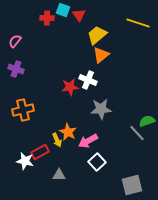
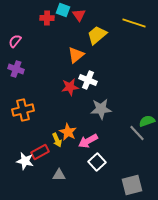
yellow line: moved 4 px left
orange triangle: moved 25 px left
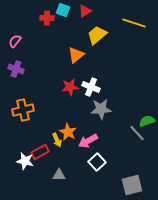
red triangle: moved 6 px right, 4 px up; rotated 32 degrees clockwise
white cross: moved 3 px right, 7 px down
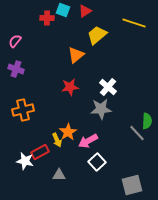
white cross: moved 17 px right; rotated 18 degrees clockwise
green semicircle: rotated 112 degrees clockwise
orange star: rotated 12 degrees clockwise
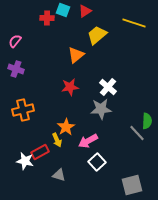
orange star: moved 2 px left, 5 px up
gray triangle: rotated 16 degrees clockwise
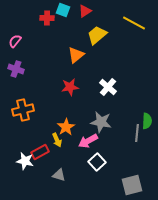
yellow line: rotated 10 degrees clockwise
gray star: moved 13 px down; rotated 15 degrees clockwise
gray line: rotated 48 degrees clockwise
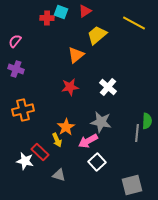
cyan square: moved 2 px left, 2 px down
red rectangle: rotated 72 degrees clockwise
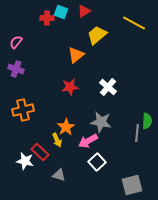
red triangle: moved 1 px left
pink semicircle: moved 1 px right, 1 px down
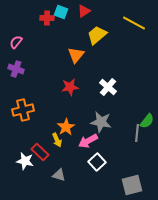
orange triangle: rotated 12 degrees counterclockwise
green semicircle: rotated 35 degrees clockwise
